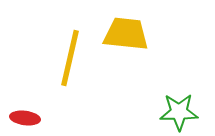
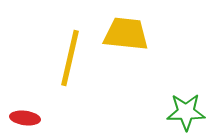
green star: moved 7 px right
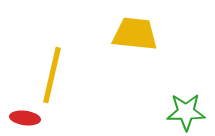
yellow trapezoid: moved 9 px right
yellow line: moved 18 px left, 17 px down
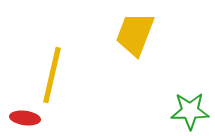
yellow trapezoid: rotated 75 degrees counterclockwise
green star: moved 4 px right, 1 px up
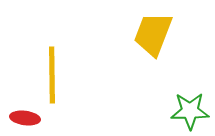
yellow trapezoid: moved 18 px right
yellow line: rotated 14 degrees counterclockwise
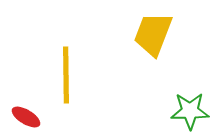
yellow line: moved 14 px right
red ellipse: moved 1 px right, 1 px up; rotated 24 degrees clockwise
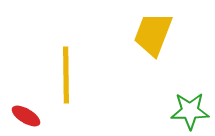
red ellipse: moved 1 px up
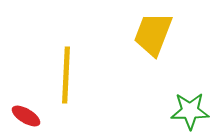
yellow line: rotated 4 degrees clockwise
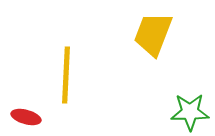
green star: moved 1 px down
red ellipse: moved 1 px down; rotated 16 degrees counterclockwise
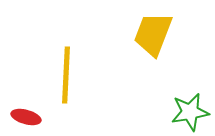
green star: rotated 9 degrees counterclockwise
